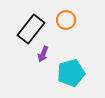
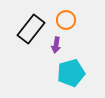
purple arrow: moved 13 px right, 9 px up; rotated 14 degrees counterclockwise
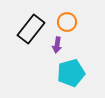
orange circle: moved 1 px right, 2 px down
purple arrow: moved 1 px right
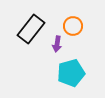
orange circle: moved 6 px right, 4 px down
purple arrow: moved 1 px up
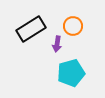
black rectangle: rotated 20 degrees clockwise
